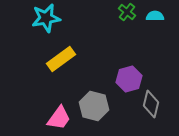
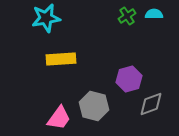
green cross: moved 4 px down; rotated 18 degrees clockwise
cyan semicircle: moved 1 px left, 2 px up
yellow rectangle: rotated 32 degrees clockwise
gray diamond: rotated 56 degrees clockwise
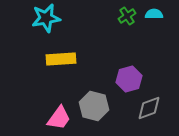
gray diamond: moved 2 px left, 4 px down
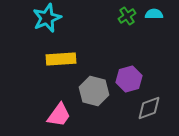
cyan star: moved 1 px right; rotated 12 degrees counterclockwise
gray hexagon: moved 15 px up
pink trapezoid: moved 3 px up
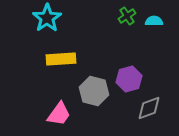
cyan semicircle: moved 7 px down
cyan star: rotated 12 degrees counterclockwise
pink trapezoid: moved 1 px up
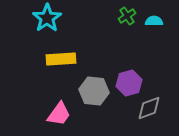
purple hexagon: moved 4 px down
gray hexagon: rotated 8 degrees counterclockwise
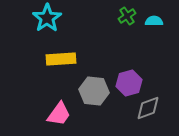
gray diamond: moved 1 px left
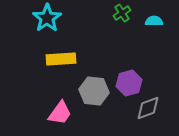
green cross: moved 5 px left, 3 px up
pink trapezoid: moved 1 px right, 1 px up
